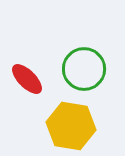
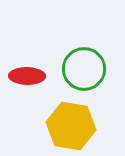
red ellipse: moved 3 px up; rotated 44 degrees counterclockwise
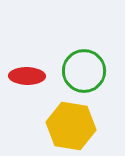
green circle: moved 2 px down
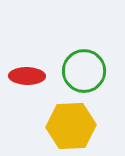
yellow hexagon: rotated 12 degrees counterclockwise
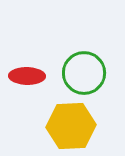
green circle: moved 2 px down
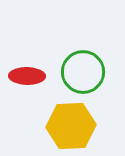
green circle: moved 1 px left, 1 px up
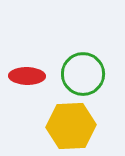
green circle: moved 2 px down
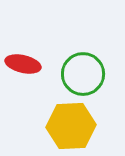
red ellipse: moved 4 px left, 12 px up; rotated 12 degrees clockwise
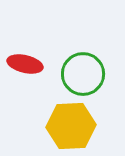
red ellipse: moved 2 px right
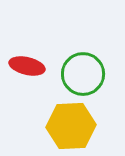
red ellipse: moved 2 px right, 2 px down
